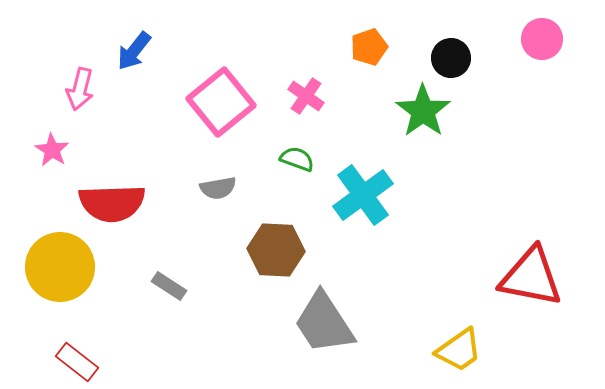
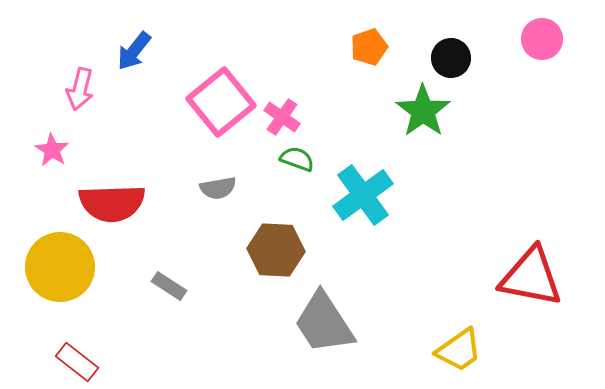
pink cross: moved 24 px left, 21 px down
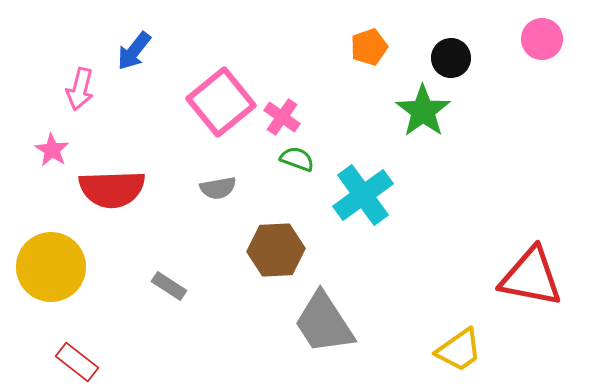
red semicircle: moved 14 px up
brown hexagon: rotated 6 degrees counterclockwise
yellow circle: moved 9 px left
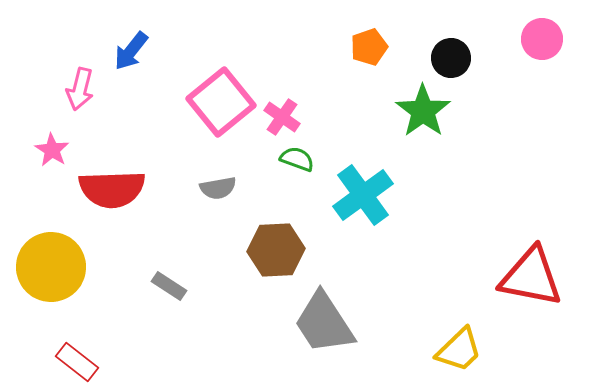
blue arrow: moved 3 px left
yellow trapezoid: rotated 9 degrees counterclockwise
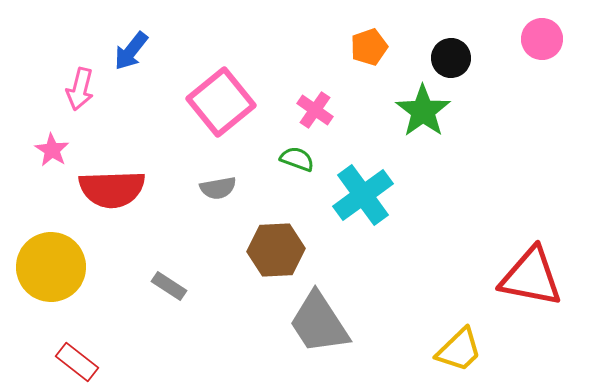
pink cross: moved 33 px right, 7 px up
gray trapezoid: moved 5 px left
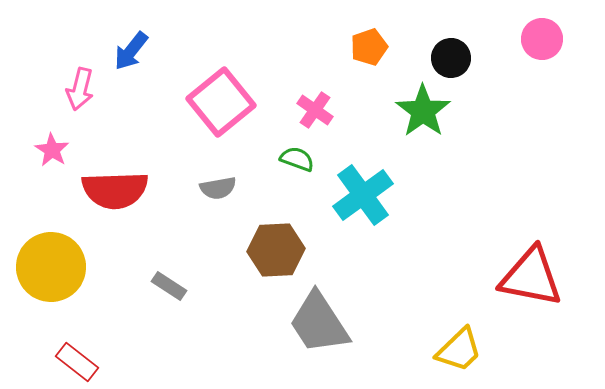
red semicircle: moved 3 px right, 1 px down
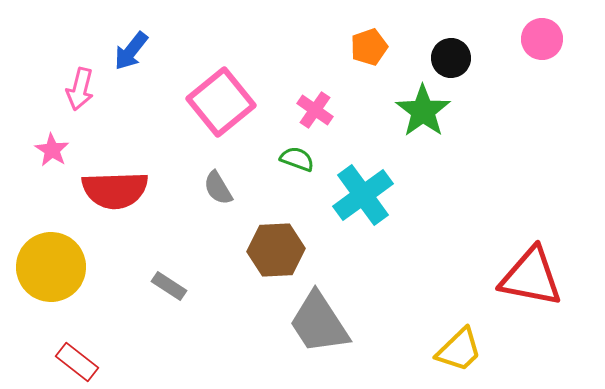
gray semicircle: rotated 69 degrees clockwise
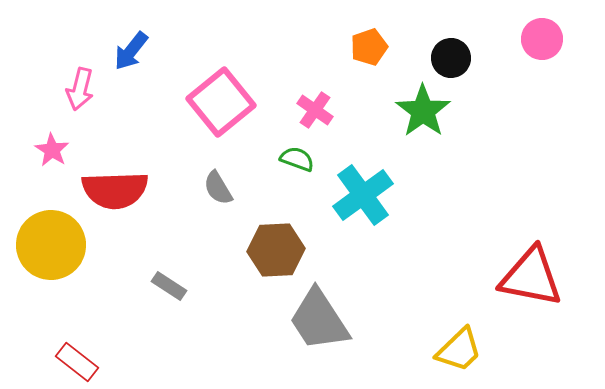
yellow circle: moved 22 px up
gray trapezoid: moved 3 px up
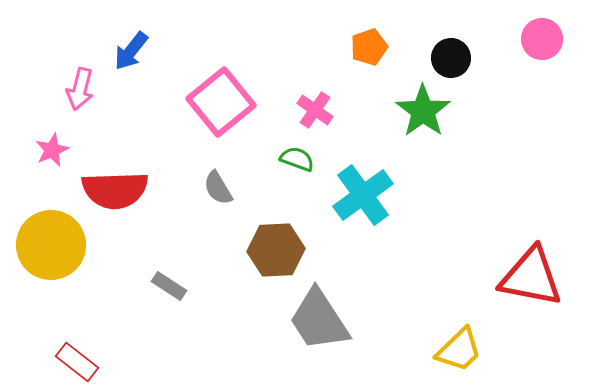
pink star: rotated 16 degrees clockwise
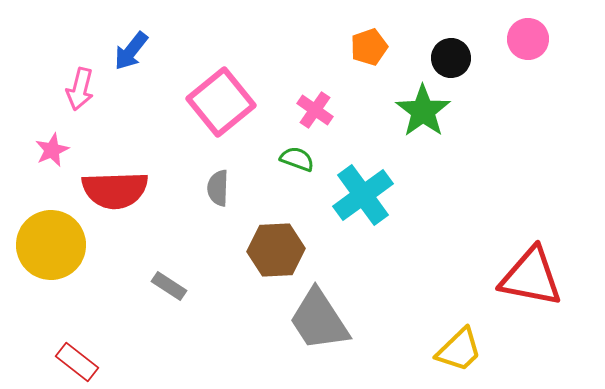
pink circle: moved 14 px left
gray semicircle: rotated 33 degrees clockwise
